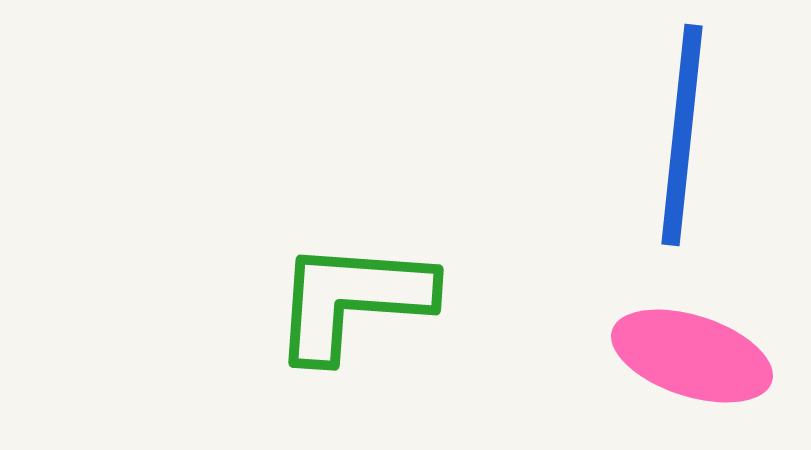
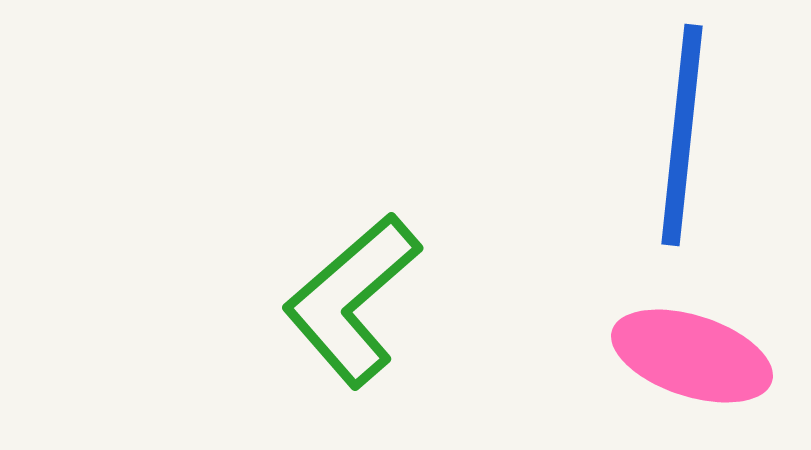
green L-shape: rotated 45 degrees counterclockwise
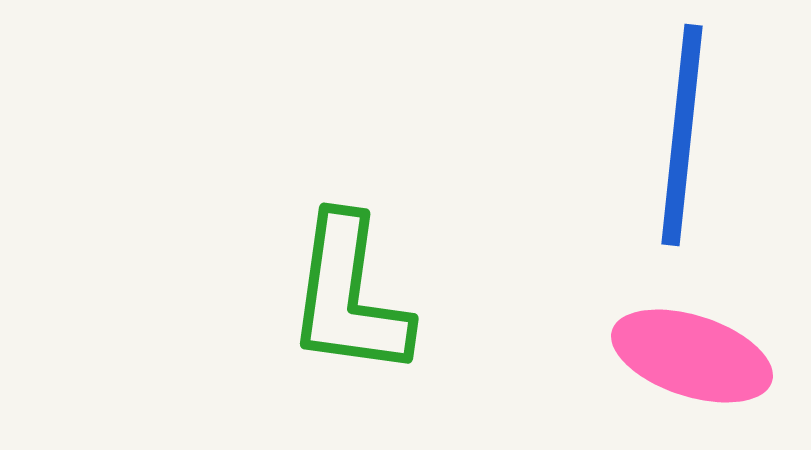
green L-shape: moved 3 px left, 4 px up; rotated 41 degrees counterclockwise
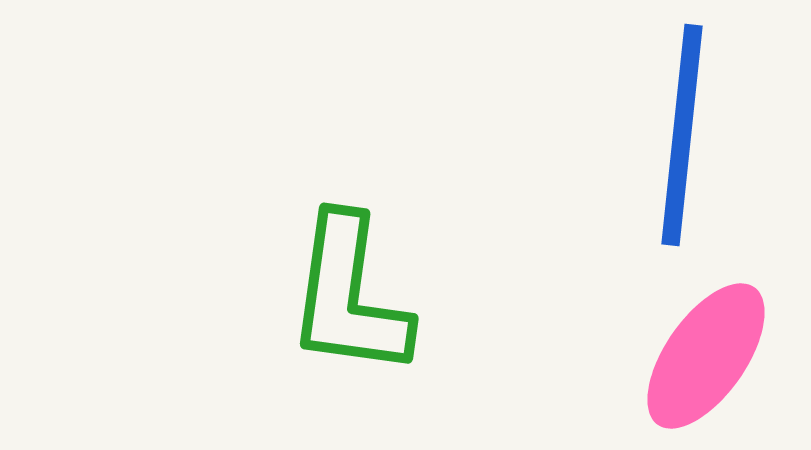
pink ellipse: moved 14 px right; rotated 73 degrees counterclockwise
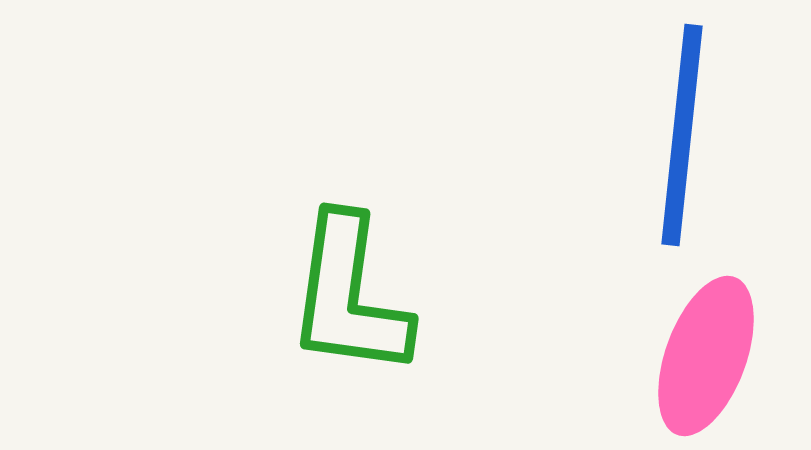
pink ellipse: rotated 15 degrees counterclockwise
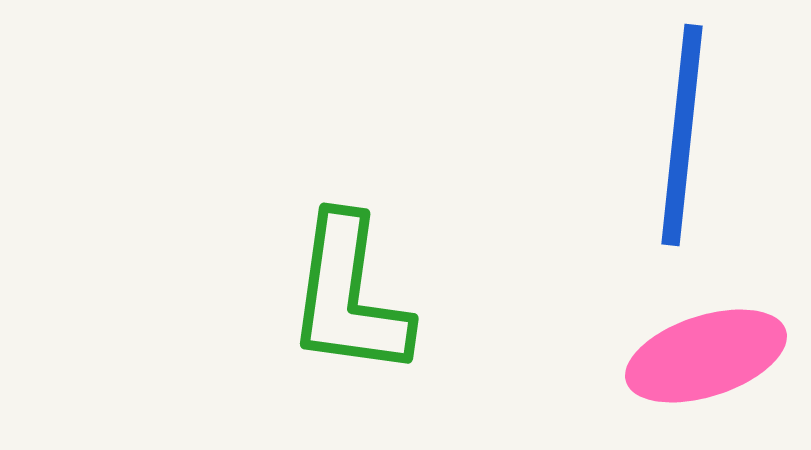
pink ellipse: rotated 52 degrees clockwise
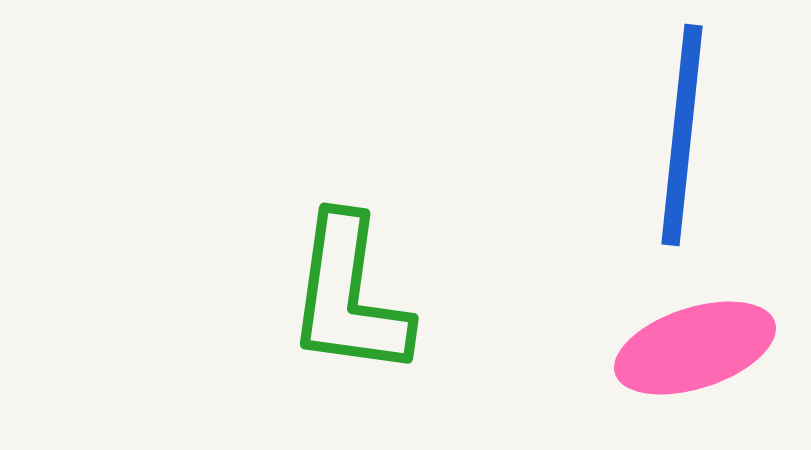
pink ellipse: moved 11 px left, 8 px up
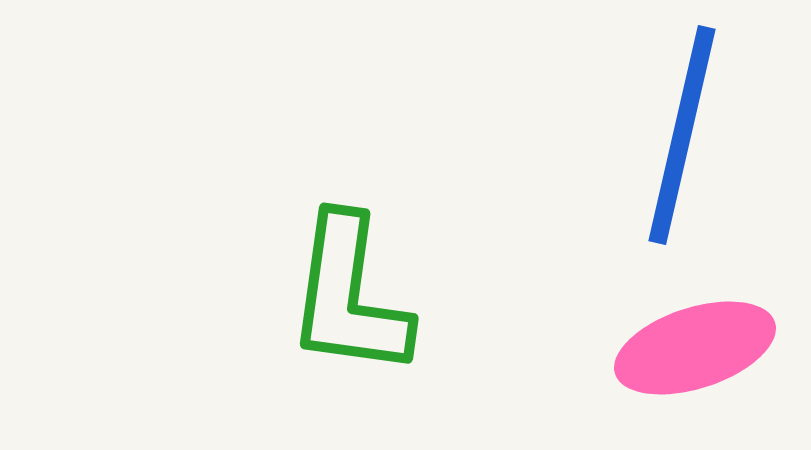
blue line: rotated 7 degrees clockwise
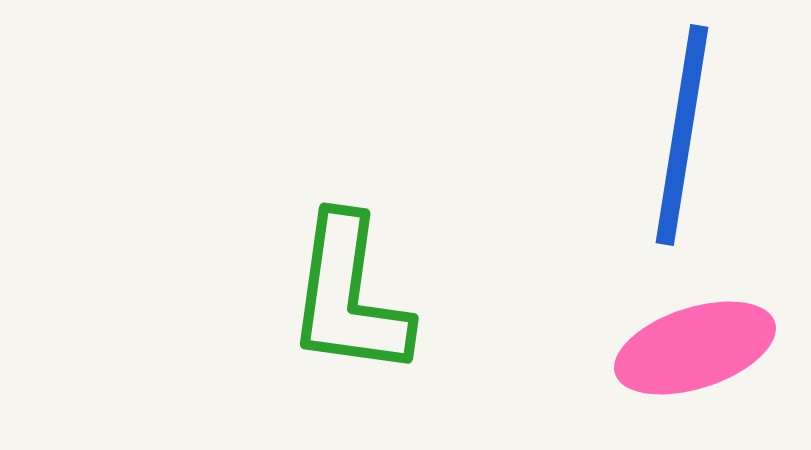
blue line: rotated 4 degrees counterclockwise
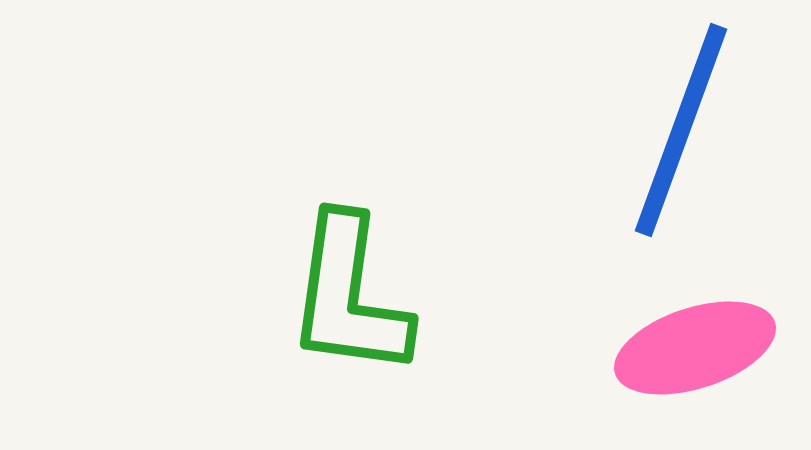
blue line: moved 1 px left, 5 px up; rotated 11 degrees clockwise
